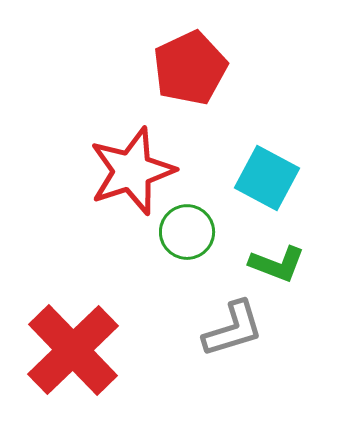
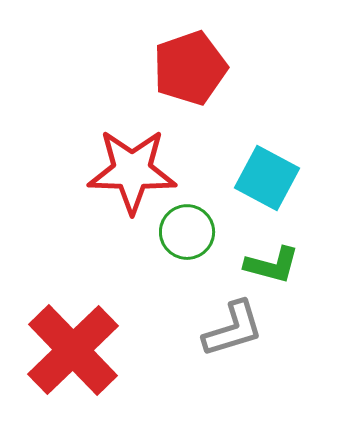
red pentagon: rotated 6 degrees clockwise
red star: rotated 20 degrees clockwise
green L-shape: moved 5 px left, 1 px down; rotated 6 degrees counterclockwise
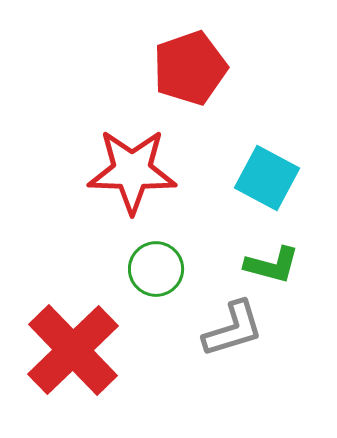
green circle: moved 31 px left, 37 px down
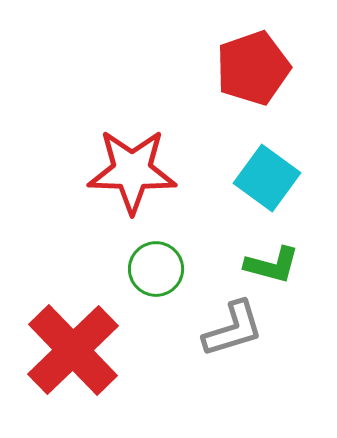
red pentagon: moved 63 px right
cyan square: rotated 8 degrees clockwise
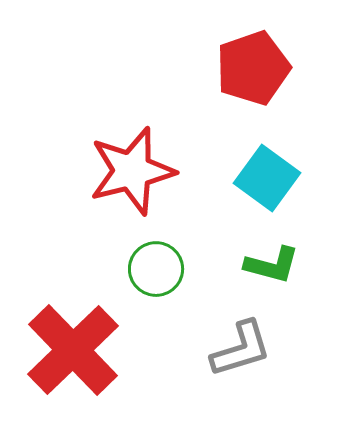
red star: rotated 16 degrees counterclockwise
gray L-shape: moved 8 px right, 20 px down
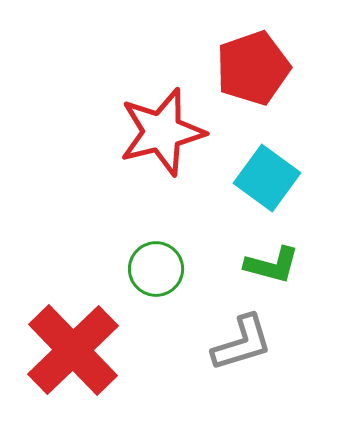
red star: moved 30 px right, 39 px up
gray L-shape: moved 1 px right, 6 px up
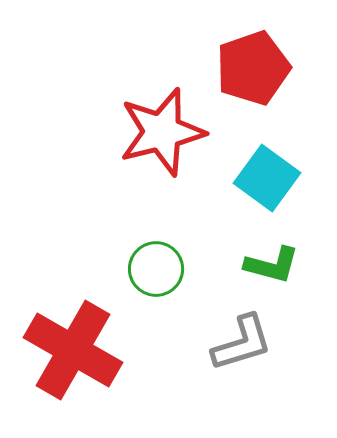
red cross: rotated 16 degrees counterclockwise
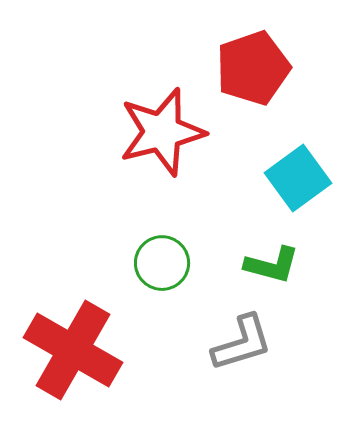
cyan square: moved 31 px right; rotated 18 degrees clockwise
green circle: moved 6 px right, 6 px up
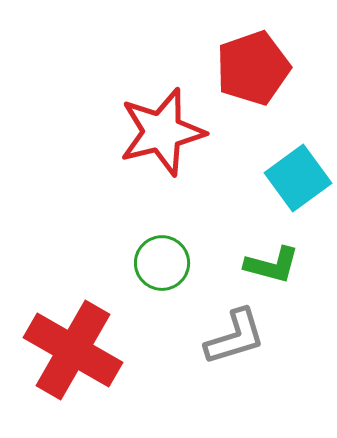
gray L-shape: moved 7 px left, 6 px up
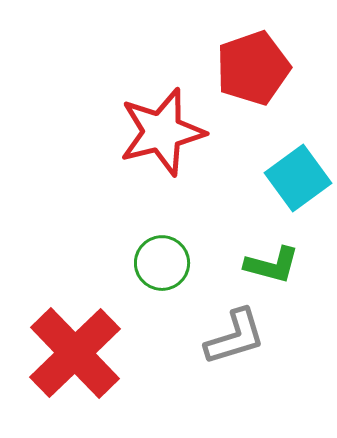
red cross: moved 2 px right, 3 px down; rotated 16 degrees clockwise
